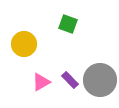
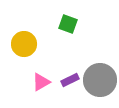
purple rectangle: rotated 72 degrees counterclockwise
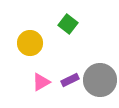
green square: rotated 18 degrees clockwise
yellow circle: moved 6 px right, 1 px up
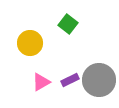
gray circle: moved 1 px left
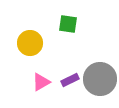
green square: rotated 30 degrees counterclockwise
gray circle: moved 1 px right, 1 px up
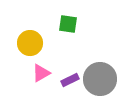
pink triangle: moved 9 px up
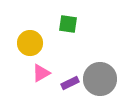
purple rectangle: moved 3 px down
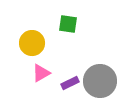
yellow circle: moved 2 px right
gray circle: moved 2 px down
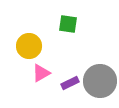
yellow circle: moved 3 px left, 3 px down
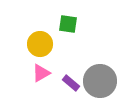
yellow circle: moved 11 px right, 2 px up
purple rectangle: moved 1 px right; rotated 66 degrees clockwise
